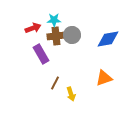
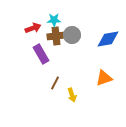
yellow arrow: moved 1 px right, 1 px down
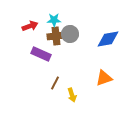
red arrow: moved 3 px left, 2 px up
gray circle: moved 2 px left, 1 px up
purple rectangle: rotated 36 degrees counterclockwise
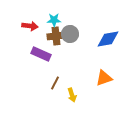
red arrow: rotated 28 degrees clockwise
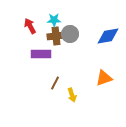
red arrow: rotated 126 degrees counterclockwise
blue diamond: moved 3 px up
purple rectangle: rotated 24 degrees counterclockwise
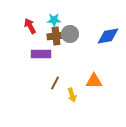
orange triangle: moved 10 px left, 3 px down; rotated 18 degrees clockwise
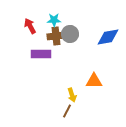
blue diamond: moved 1 px down
brown line: moved 12 px right, 28 px down
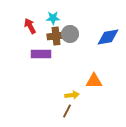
cyan star: moved 1 px left, 2 px up
yellow arrow: rotated 80 degrees counterclockwise
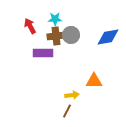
cyan star: moved 2 px right, 1 px down
gray circle: moved 1 px right, 1 px down
purple rectangle: moved 2 px right, 1 px up
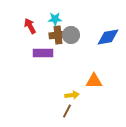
brown cross: moved 2 px right, 1 px up
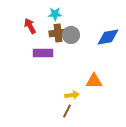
cyan star: moved 5 px up
brown cross: moved 2 px up
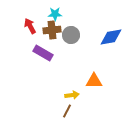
brown cross: moved 6 px left, 3 px up
blue diamond: moved 3 px right
purple rectangle: rotated 30 degrees clockwise
